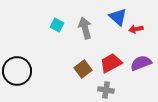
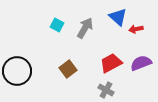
gray arrow: rotated 45 degrees clockwise
brown square: moved 15 px left
gray cross: rotated 21 degrees clockwise
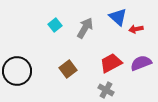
cyan square: moved 2 px left; rotated 24 degrees clockwise
